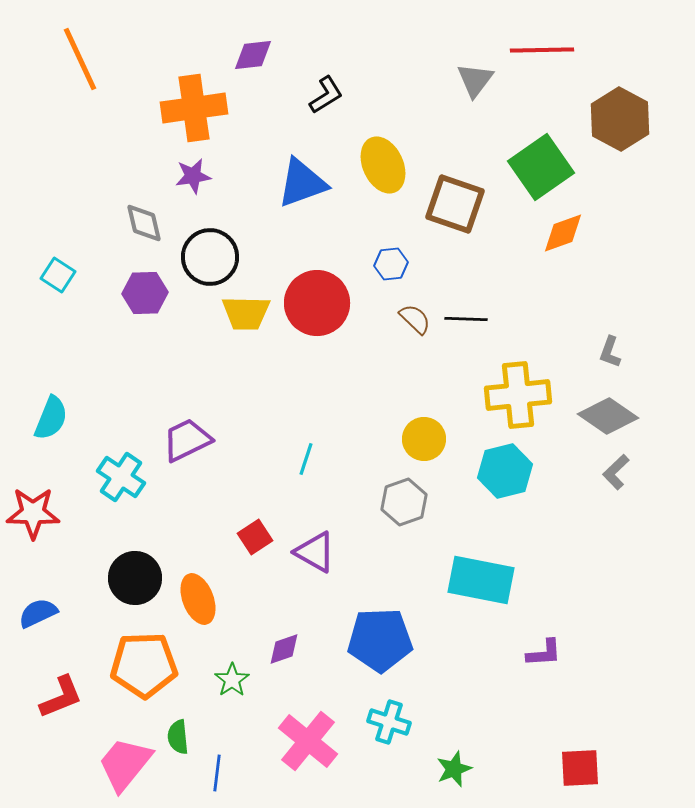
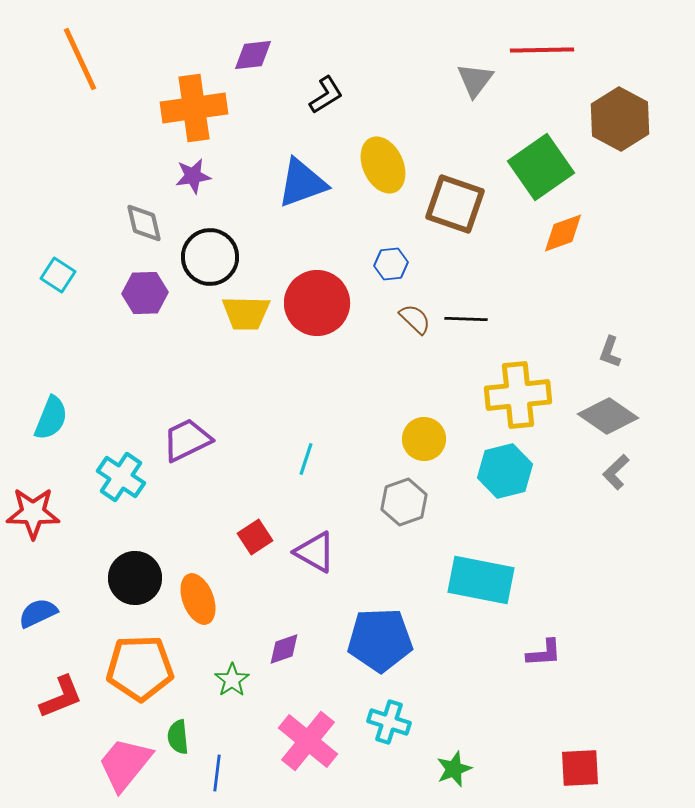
orange pentagon at (144, 665): moved 4 px left, 3 px down
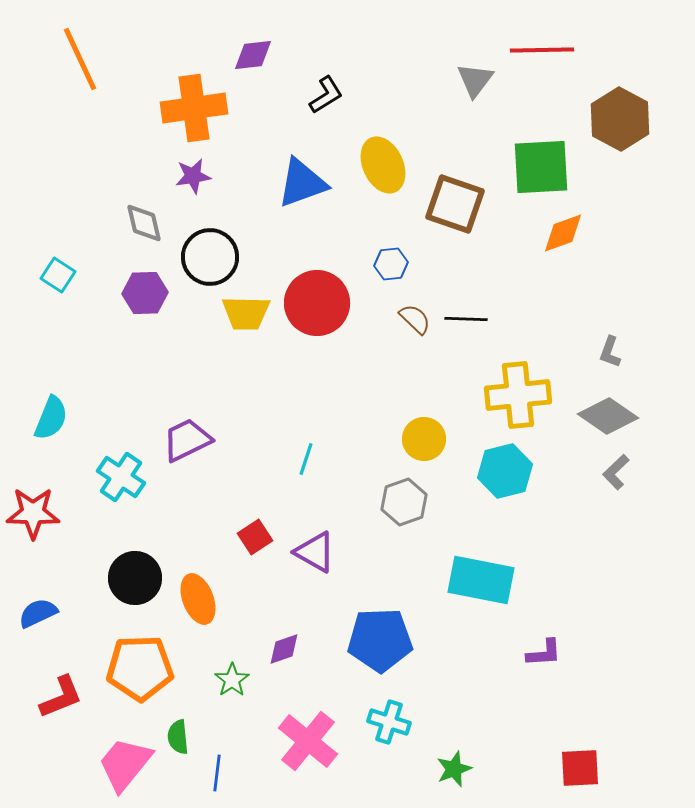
green square at (541, 167): rotated 32 degrees clockwise
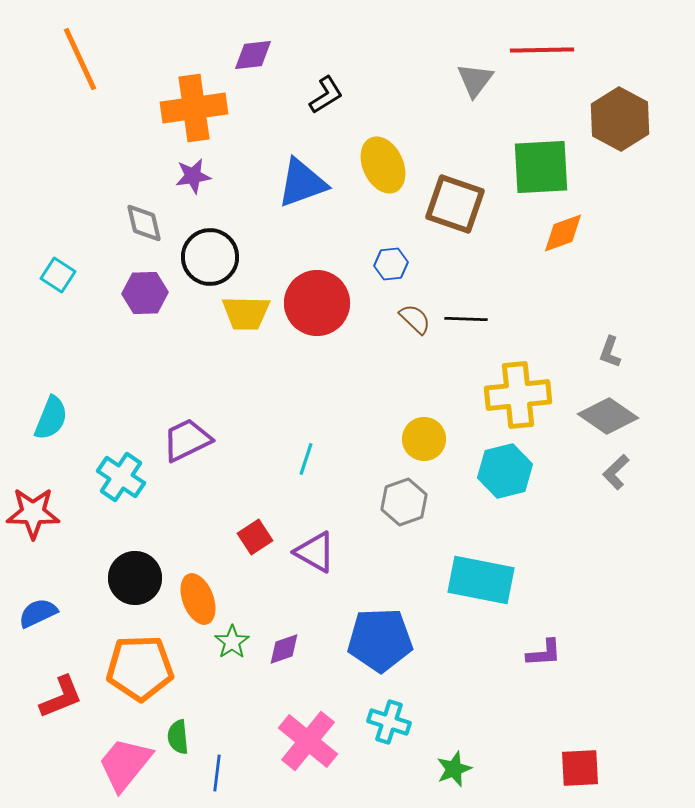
green star at (232, 680): moved 38 px up
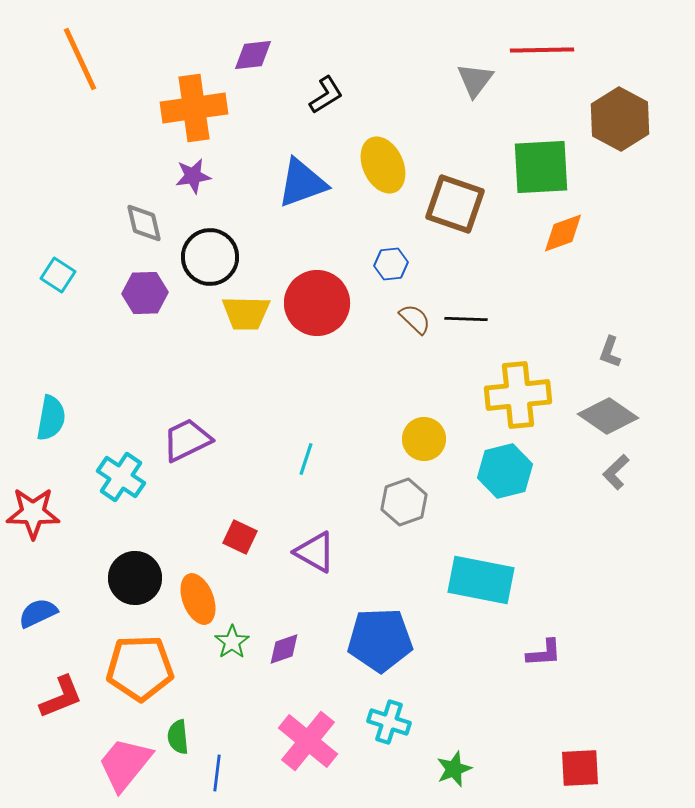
cyan semicircle at (51, 418): rotated 12 degrees counterclockwise
red square at (255, 537): moved 15 px left; rotated 32 degrees counterclockwise
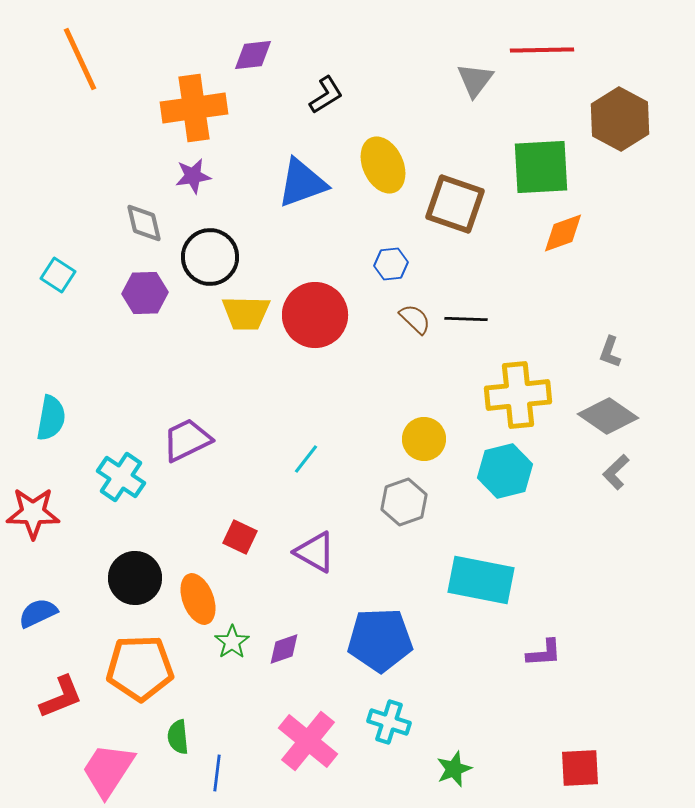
red circle at (317, 303): moved 2 px left, 12 px down
cyan line at (306, 459): rotated 20 degrees clockwise
pink trapezoid at (125, 764): moved 17 px left, 6 px down; rotated 6 degrees counterclockwise
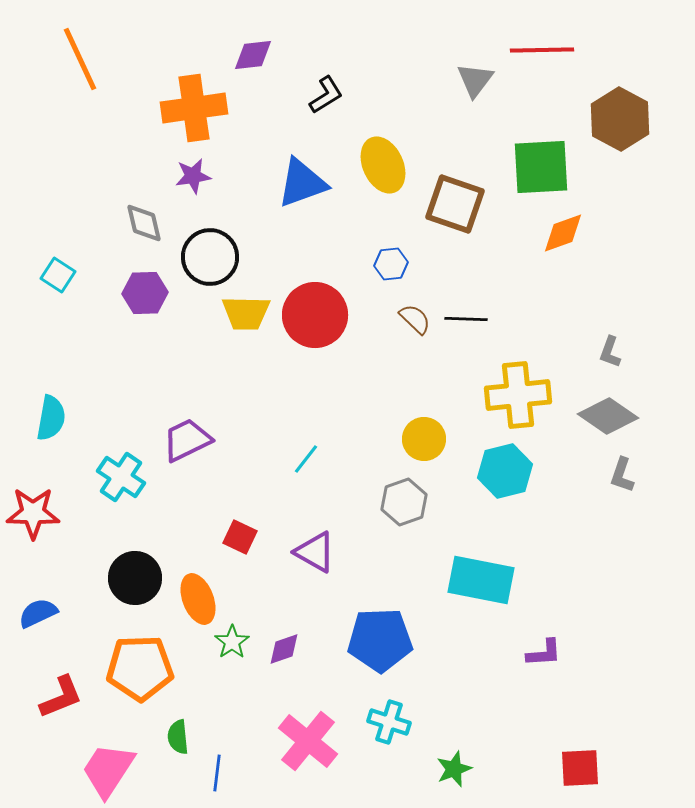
gray L-shape at (616, 472): moved 6 px right, 3 px down; rotated 27 degrees counterclockwise
